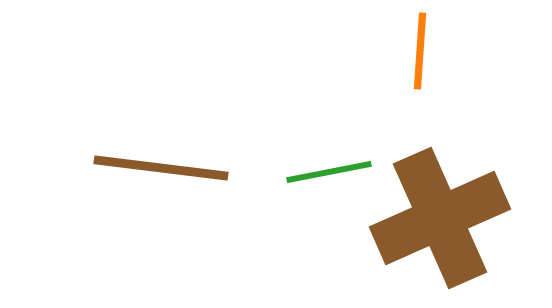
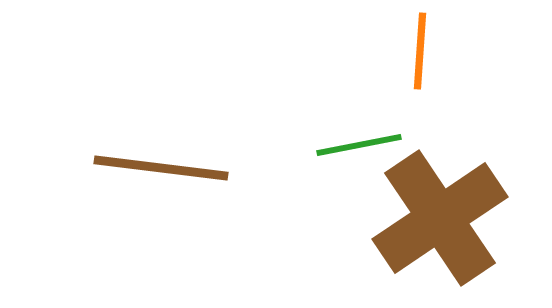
green line: moved 30 px right, 27 px up
brown cross: rotated 10 degrees counterclockwise
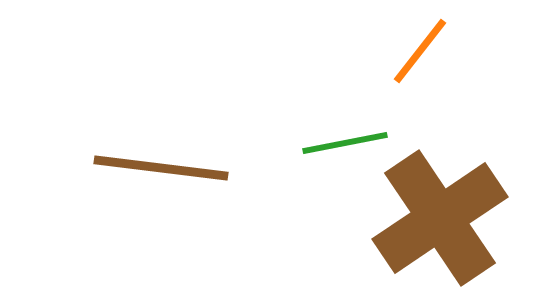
orange line: rotated 34 degrees clockwise
green line: moved 14 px left, 2 px up
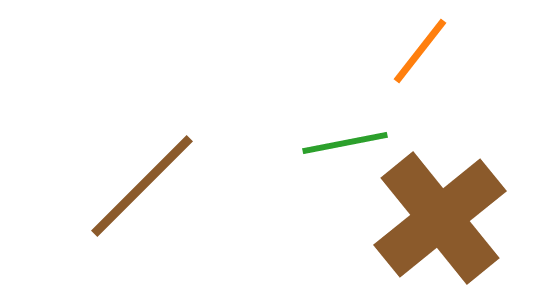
brown line: moved 19 px left, 18 px down; rotated 52 degrees counterclockwise
brown cross: rotated 5 degrees counterclockwise
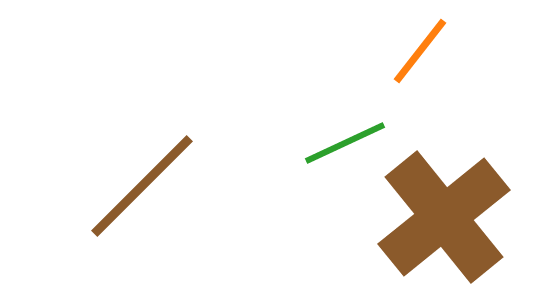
green line: rotated 14 degrees counterclockwise
brown cross: moved 4 px right, 1 px up
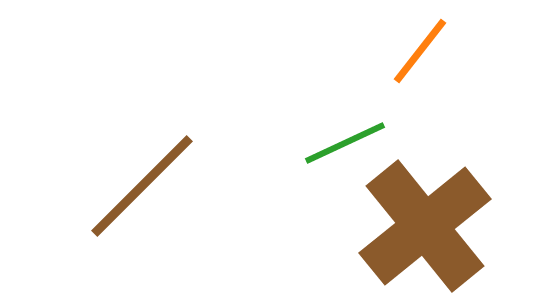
brown cross: moved 19 px left, 9 px down
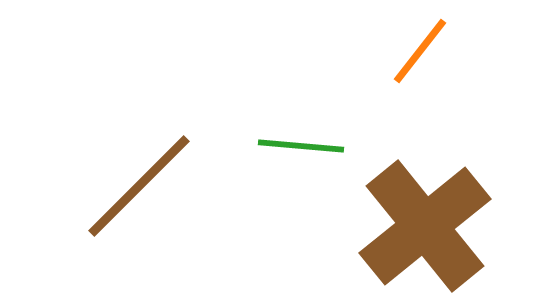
green line: moved 44 px left, 3 px down; rotated 30 degrees clockwise
brown line: moved 3 px left
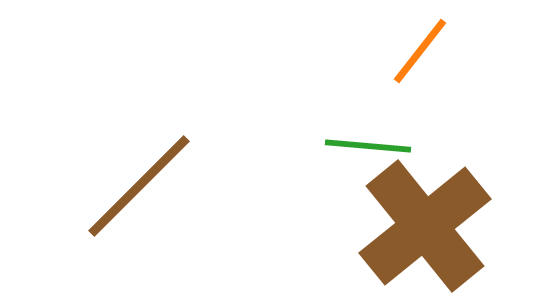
green line: moved 67 px right
